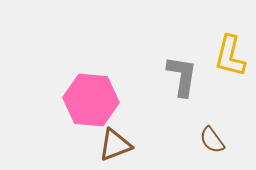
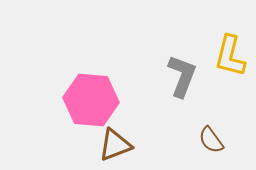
gray L-shape: rotated 12 degrees clockwise
brown semicircle: moved 1 px left
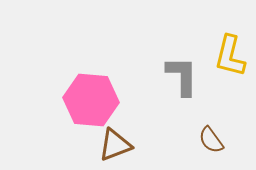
gray L-shape: rotated 21 degrees counterclockwise
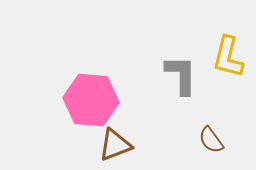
yellow L-shape: moved 2 px left, 1 px down
gray L-shape: moved 1 px left, 1 px up
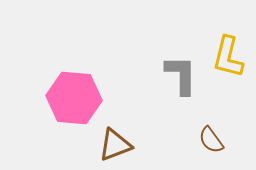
pink hexagon: moved 17 px left, 2 px up
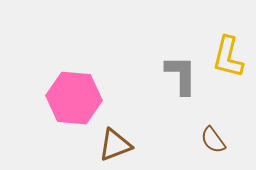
brown semicircle: moved 2 px right
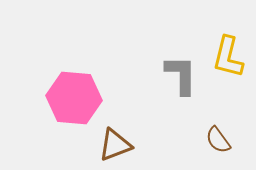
brown semicircle: moved 5 px right
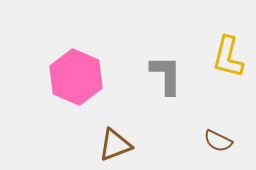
gray L-shape: moved 15 px left
pink hexagon: moved 2 px right, 21 px up; rotated 18 degrees clockwise
brown semicircle: moved 1 px down; rotated 28 degrees counterclockwise
